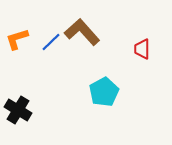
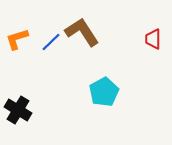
brown L-shape: rotated 9 degrees clockwise
red trapezoid: moved 11 px right, 10 px up
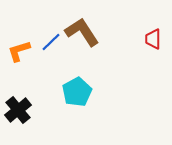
orange L-shape: moved 2 px right, 12 px down
cyan pentagon: moved 27 px left
black cross: rotated 20 degrees clockwise
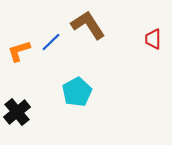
brown L-shape: moved 6 px right, 7 px up
black cross: moved 1 px left, 2 px down
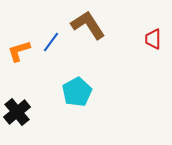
blue line: rotated 10 degrees counterclockwise
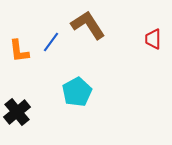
orange L-shape: rotated 80 degrees counterclockwise
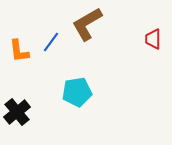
brown L-shape: moved 1 px left, 1 px up; rotated 87 degrees counterclockwise
cyan pentagon: rotated 20 degrees clockwise
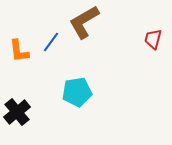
brown L-shape: moved 3 px left, 2 px up
red trapezoid: rotated 15 degrees clockwise
